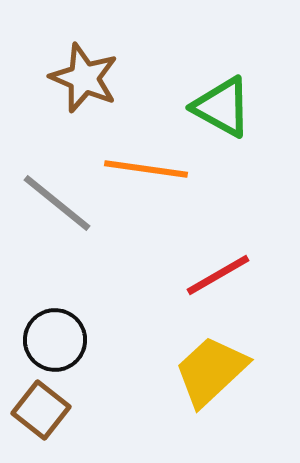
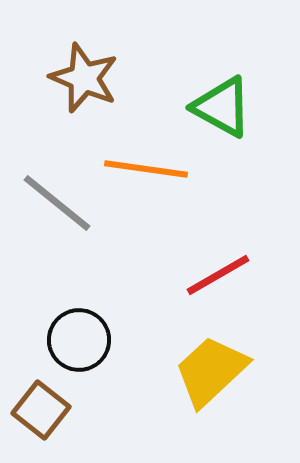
black circle: moved 24 px right
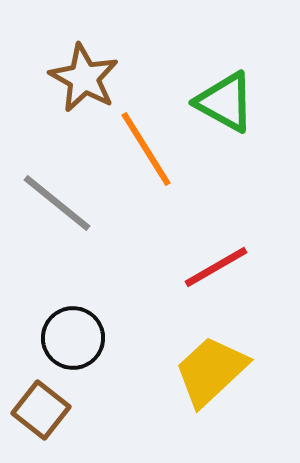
brown star: rotated 6 degrees clockwise
green triangle: moved 3 px right, 5 px up
orange line: moved 20 px up; rotated 50 degrees clockwise
red line: moved 2 px left, 8 px up
black circle: moved 6 px left, 2 px up
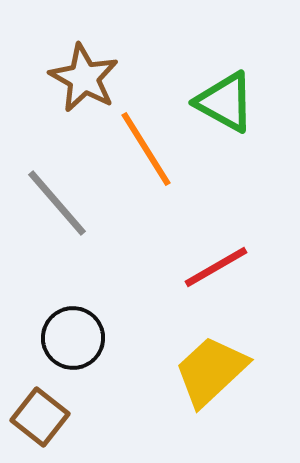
gray line: rotated 10 degrees clockwise
brown square: moved 1 px left, 7 px down
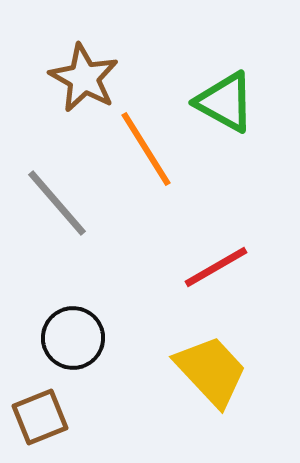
yellow trapezoid: rotated 90 degrees clockwise
brown square: rotated 30 degrees clockwise
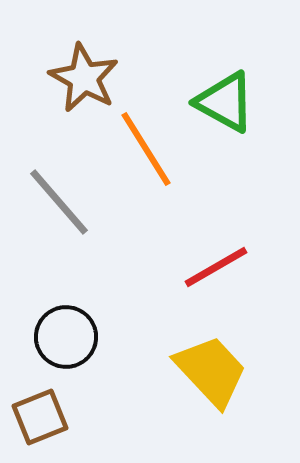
gray line: moved 2 px right, 1 px up
black circle: moved 7 px left, 1 px up
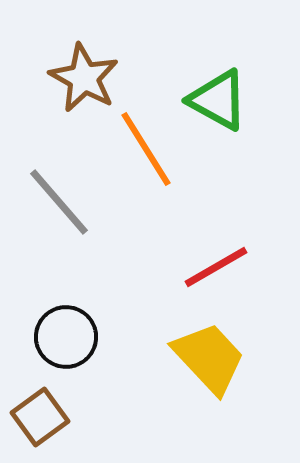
green triangle: moved 7 px left, 2 px up
yellow trapezoid: moved 2 px left, 13 px up
brown square: rotated 14 degrees counterclockwise
